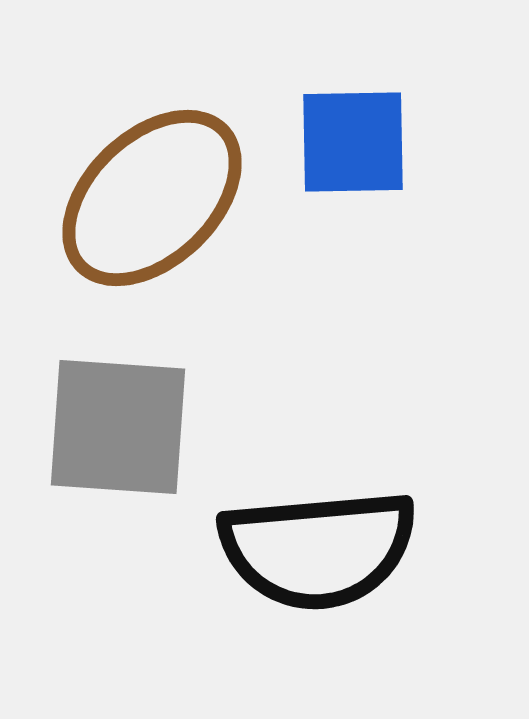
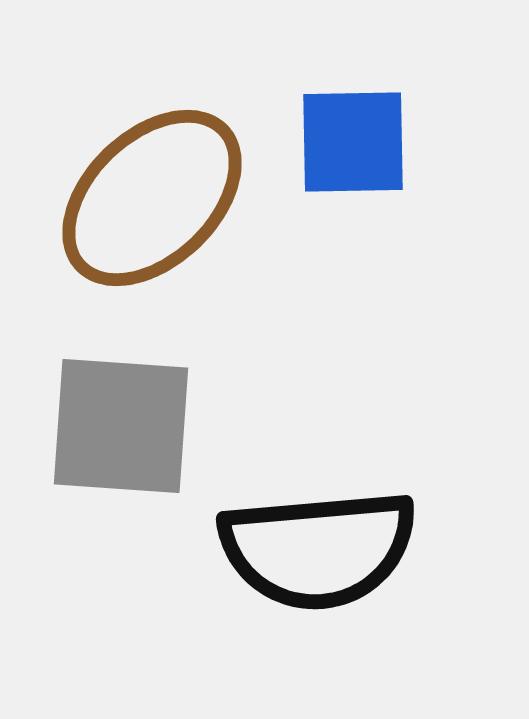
gray square: moved 3 px right, 1 px up
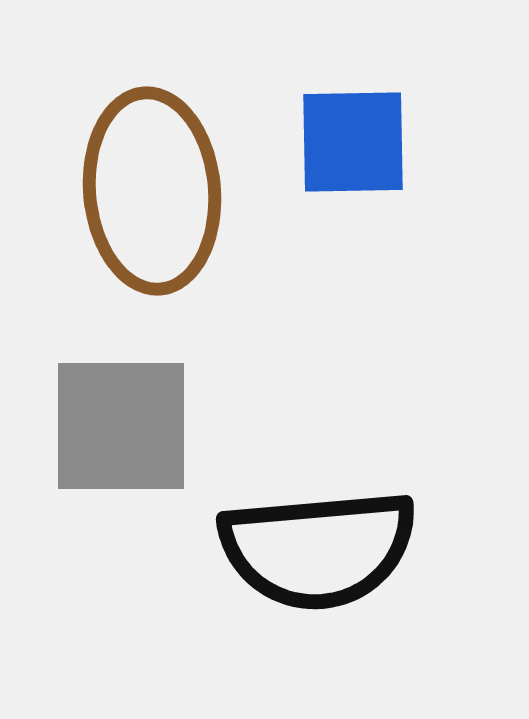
brown ellipse: moved 7 px up; rotated 51 degrees counterclockwise
gray square: rotated 4 degrees counterclockwise
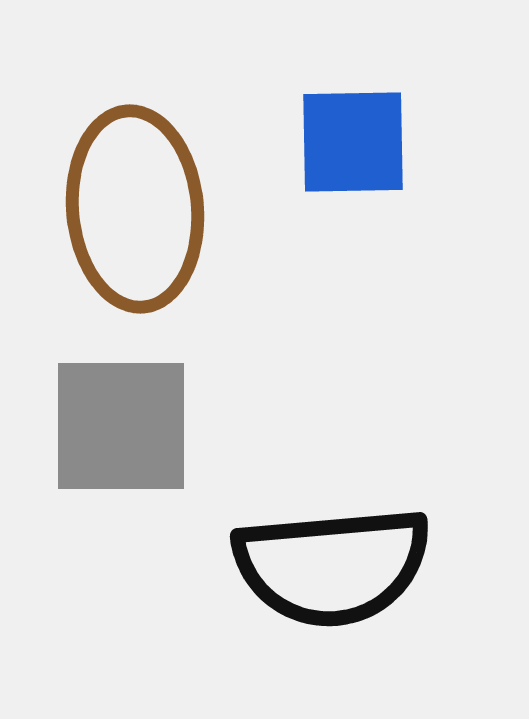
brown ellipse: moved 17 px left, 18 px down
black semicircle: moved 14 px right, 17 px down
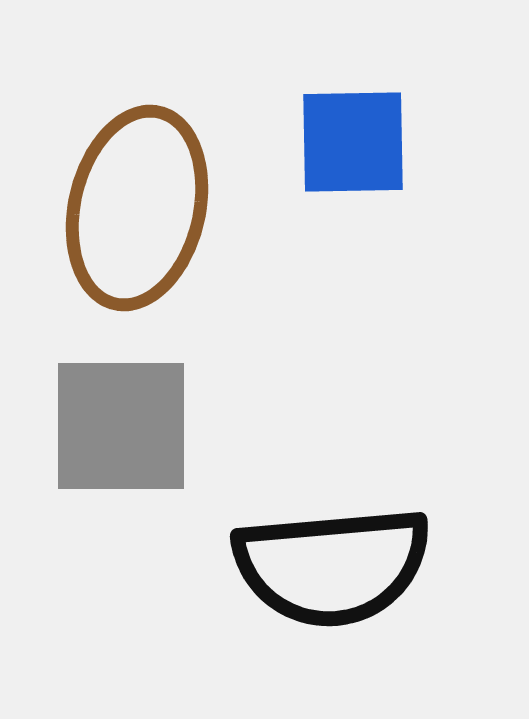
brown ellipse: moved 2 px right, 1 px up; rotated 18 degrees clockwise
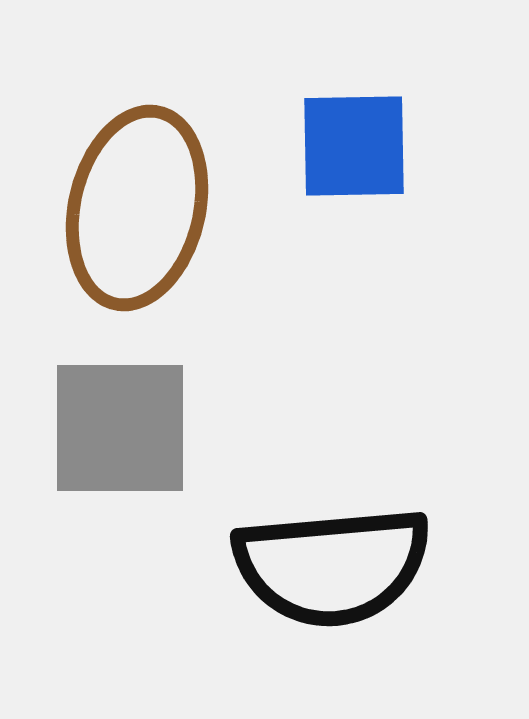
blue square: moved 1 px right, 4 px down
gray square: moved 1 px left, 2 px down
